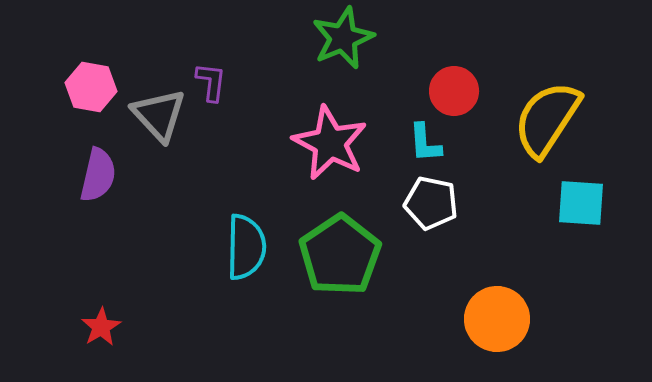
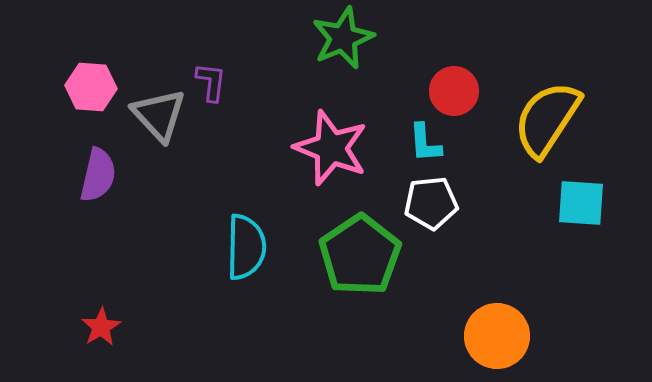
pink hexagon: rotated 6 degrees counterclockwise
pink star: moved 1 px right, 5 px down; rotated 6 degrees counterclockwise
white pentagon: rotated 18 degrees counterclockwise
green pentagon: moved 20 px right
orange circle: moved 17 px down
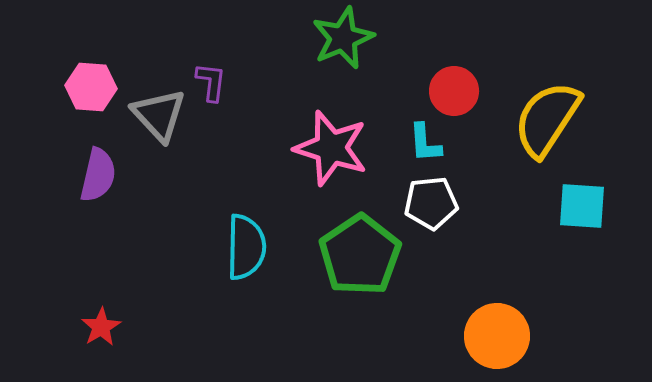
pink star: rotated 4 degrees counterclockwise
cyan square: moved 1 px right, 3 px down
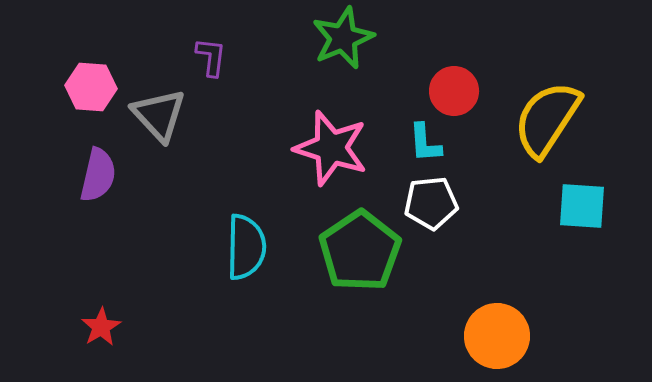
purple L-shape: moved 25 px up
green pentagon: moved 4 px up
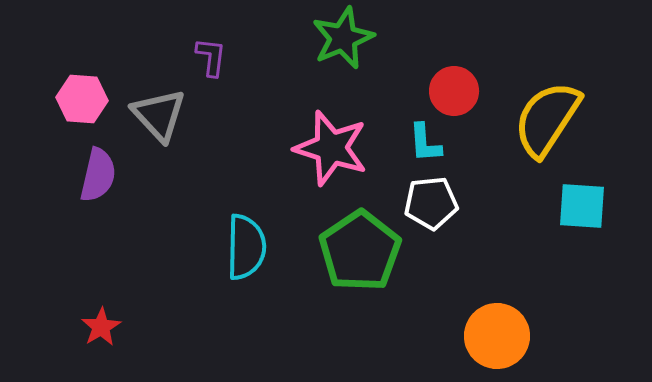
pink hexagon: moved 9 px left, 12 px down
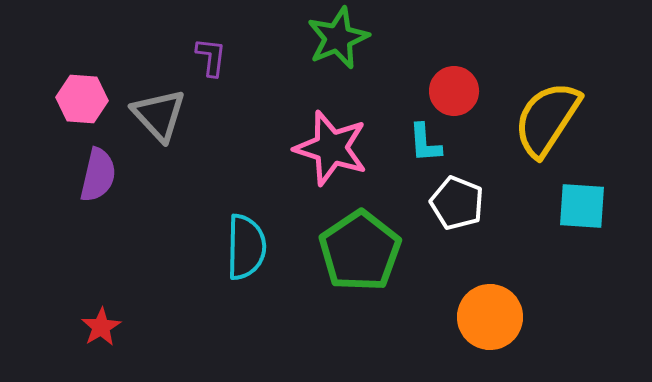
green star: moved 5 px left
white pentagon: moved 26 px right; rotated 28 degrees clockwise
orange circle: moved 7 px left, 19 px up
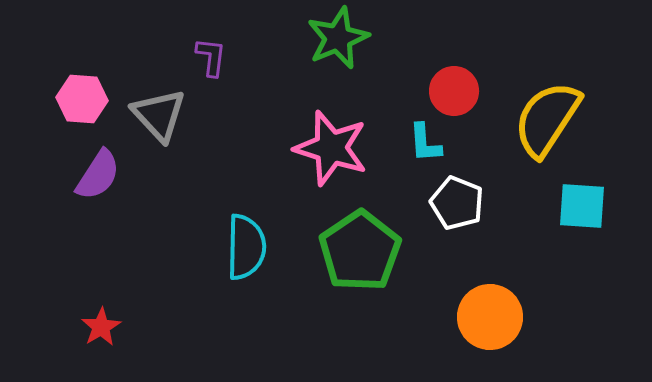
purple semicircle: rotated 20 degrees clockwise
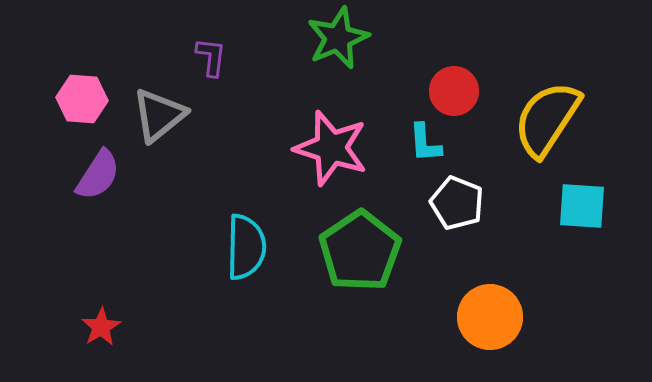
gray triangle: rotated 34 degrees clockwise
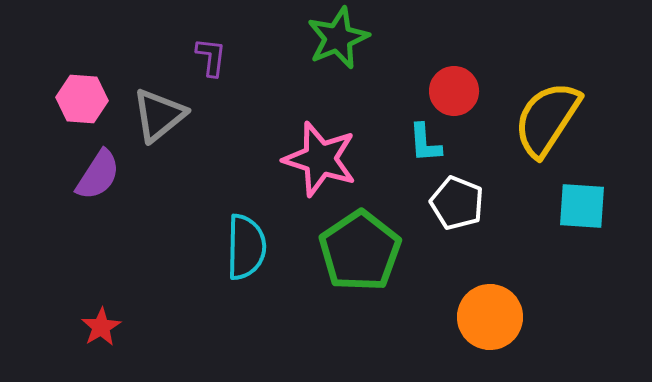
pink star: moved 11 px left, 11 px down
